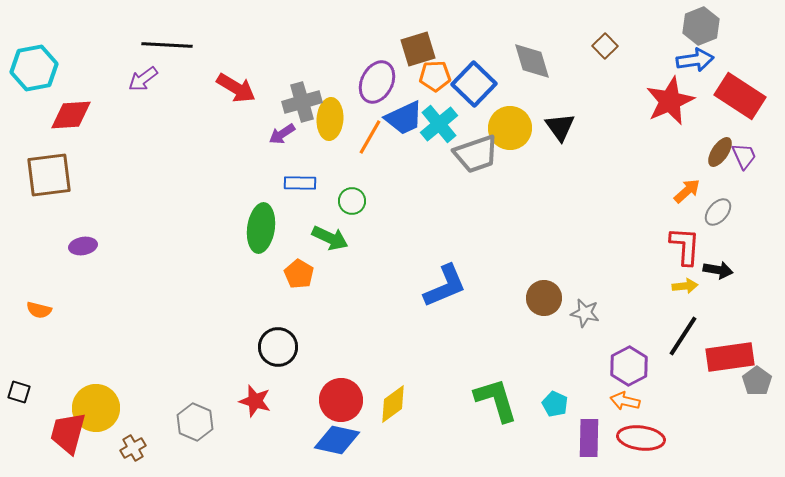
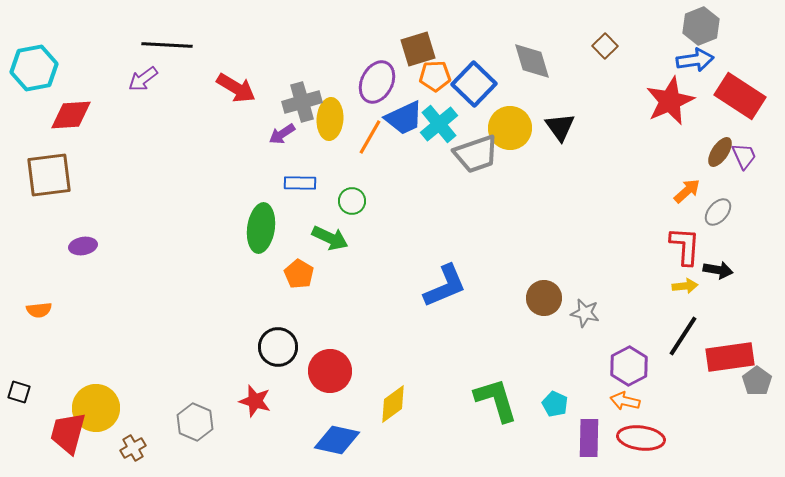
orange semicircle at (39, 310): rotated 20 degrees counterclockwise
red circle at (341, 400): moved 11 px left, 29 px up
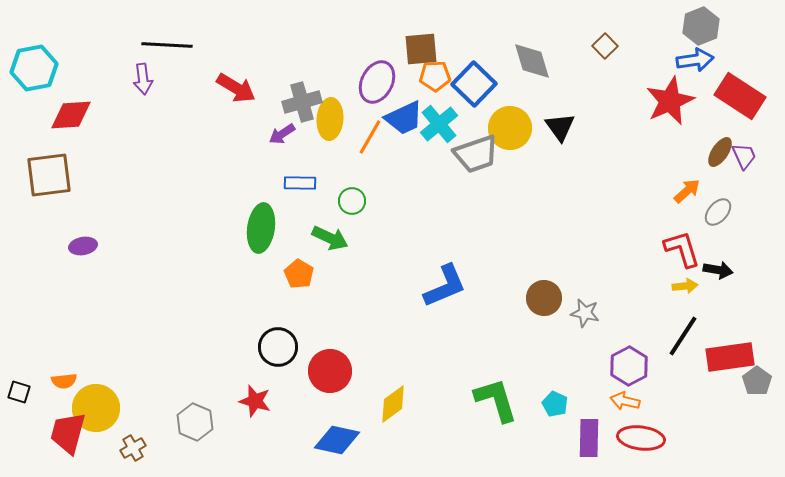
brown square at (418, 49): moved 3 px right; rotated 12 degrees clockwise
purple arrow at (143, 79): rotated 60 degrees counterclockwise
red L-shape at (685, 246): moved 3 px left, 3 px down; rotated 21 degrees counterclockwise
orange semicircle at (39, 310): moved 25 px right, 71 px down
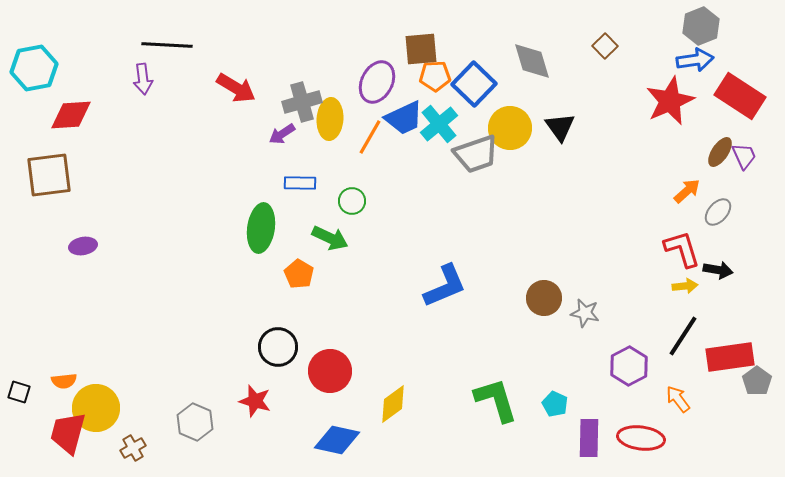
orange arrow at (625, 401): moved 53 px right, 2 px up; rotated 40 degrees clockwise
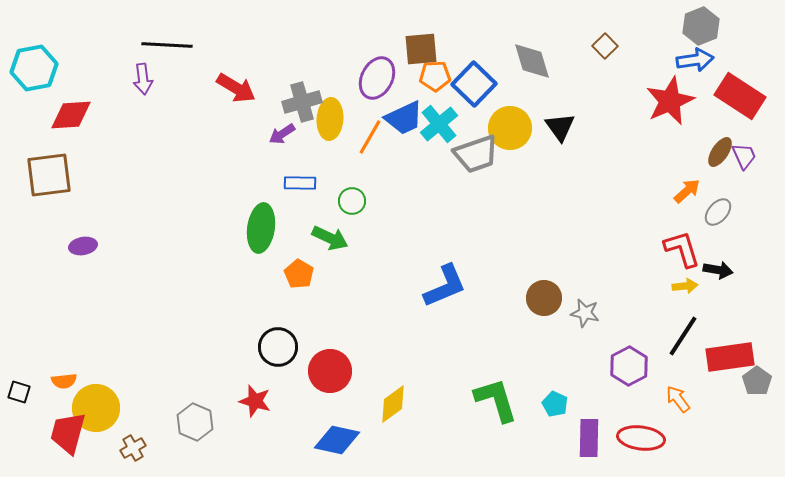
purple ellipse at (377, 82): moved 4 px up
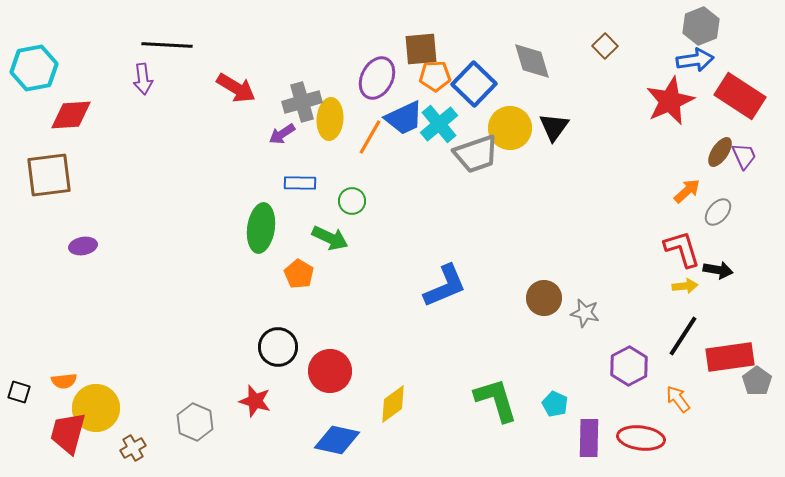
black triangle at (560, 127): moved 6 px left; rotated 12 degrees clockwise
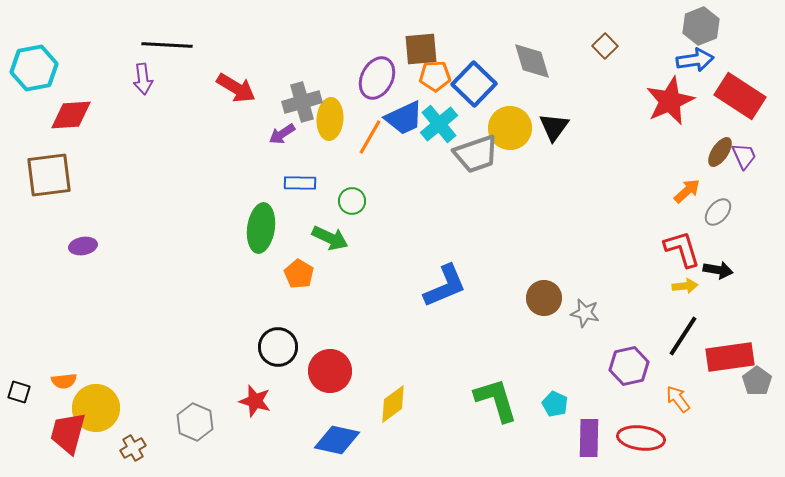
purple hexagon at (629, 366): rotated 15 degrees clockwise
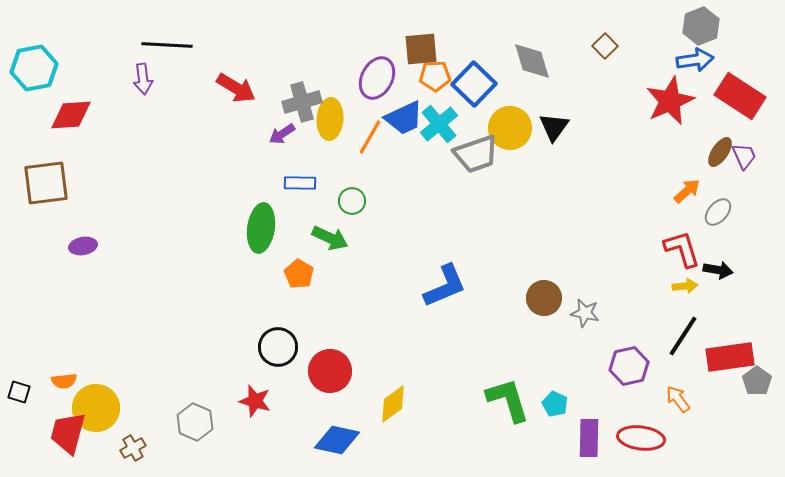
brown square at (49, 175): moved 3 px left, 8 px down
green L-shape at (496, 400): moved 12 px right
